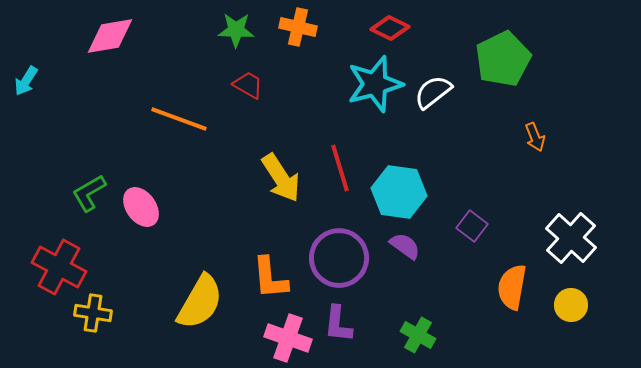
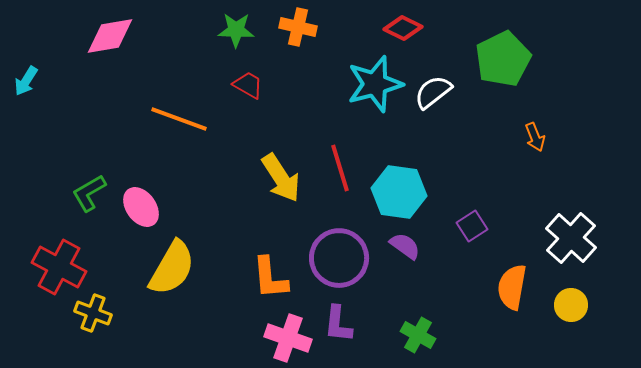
red diamond: moved 13 px right
purple square: rotated 20 degrees clockwise
yellow semicircle: moved 28 px left, 34 px up
yellow cross: rotated 12 degrees clockwise
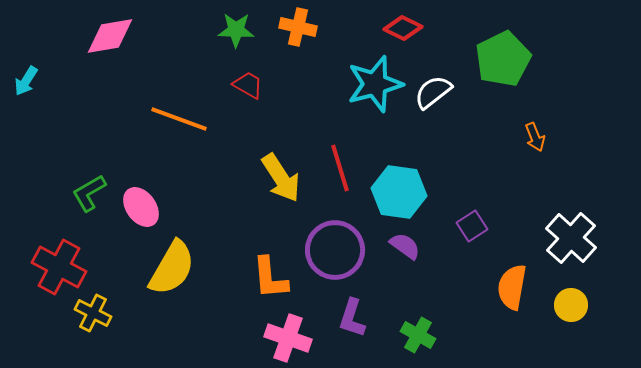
purple circle: moved 4 px left, 8 px up
yellow cross: rotated 6 degrees clockwise
purple L-shape: moved 14 px right, 6 px up; rotated 12 degrees clockwise
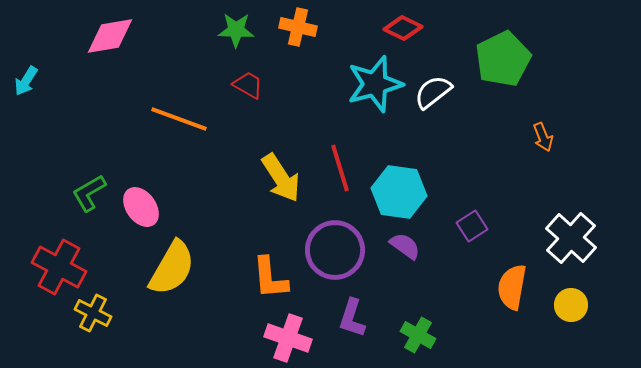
orange arrow: moved 8 px right
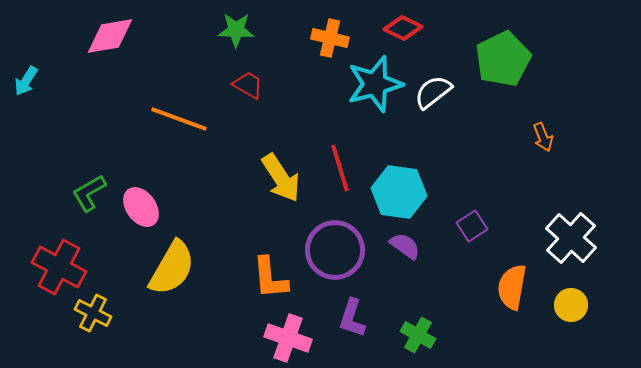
orange cross: moved 32 px right, 11 px down
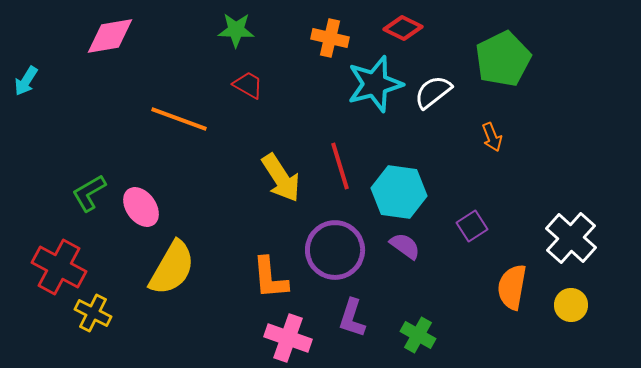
orange arrow: moved 51 px left
red line: moved 2 px up
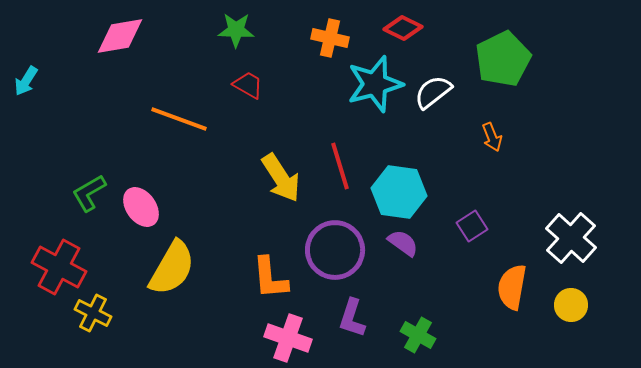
pink diamond: moved 10 px right
purple semicircle: moved 2 px left, 3 px up
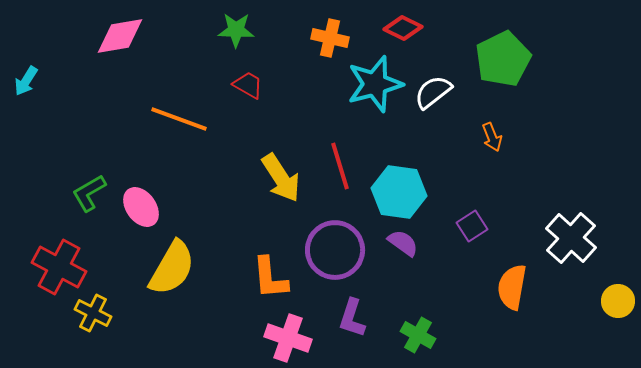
yellow circle: moved 47 px right, 4 px up
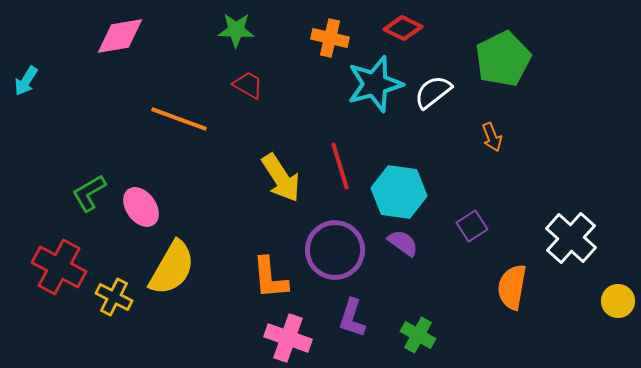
yellow cross: moved 21 px right, 16 px up
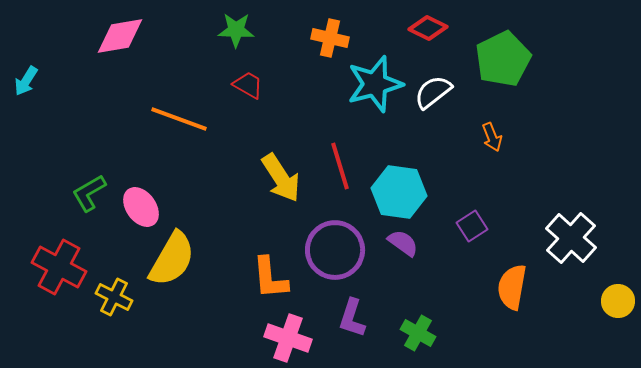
red diamond: moved 25 px right
yellow semicircle: moved 9 px up
green cross: moved 2 px up
